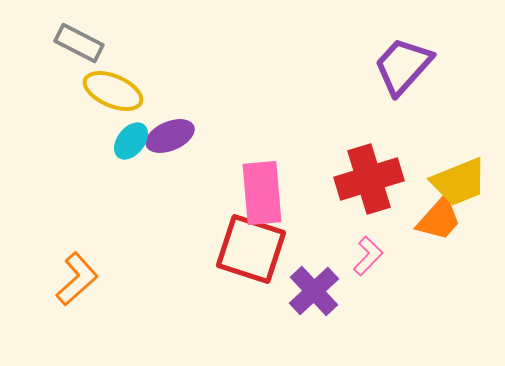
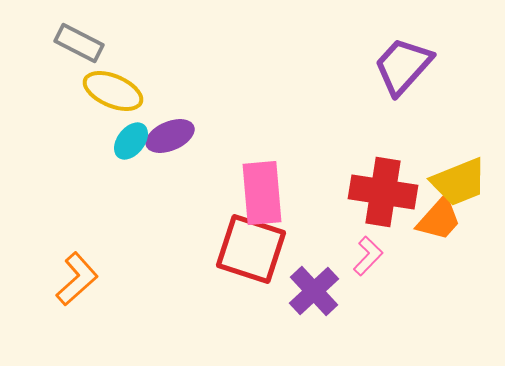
red cross: moved 14 px right, 13 px down; rotated 26 degrees clockwise
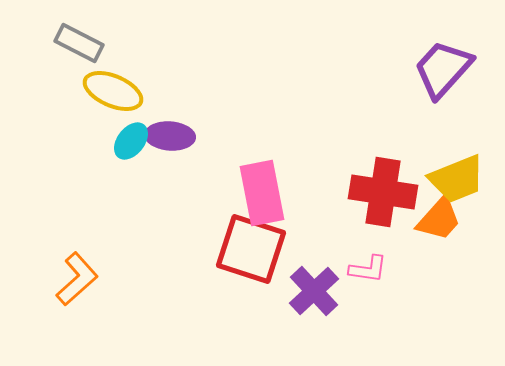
purple trapezoid: moved 40 px right, 3 px down
purple ellipse: rotated 27 degrees clockwise
yellow trapezoid: moved 2 px left, 3 px up
pink rectangle: rotated 6 degrees counterclockwise
pink L-shape: moved 13 px down; rotated 54 degrees clockwise
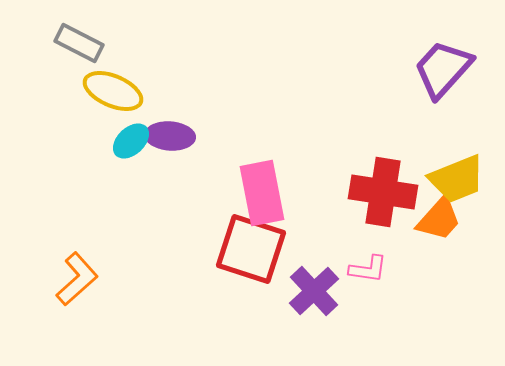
cyan ellipse: rotated 9 degrees clockwise
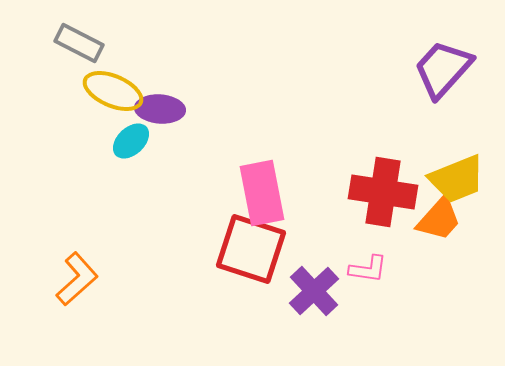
purple ellipse: moved 10 px left, 27 px up
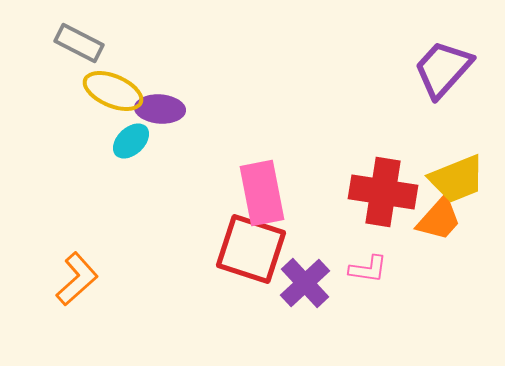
purple cross: moved 9 px left, 8 px up
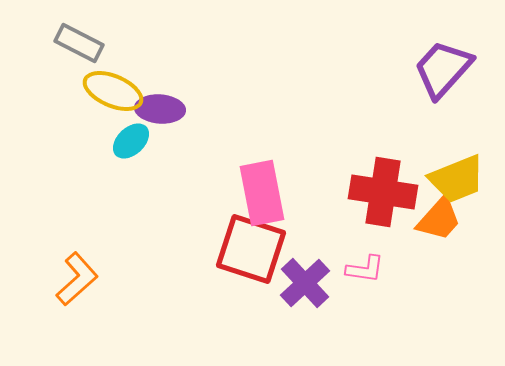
pink L-shape: moved 3 px left
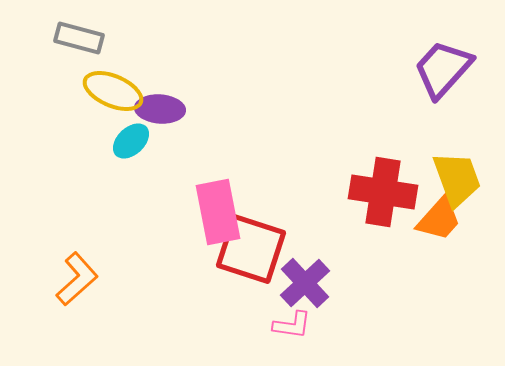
gray rectangle: moved 5 px up; rotated 12 degrees counterclockwise
yellow trapezoid: rotated 88 degrees counterclockwise
pink rectangle: moved 44 px left, 19 px down
pink L-shape: moved 73 px left, 56 px down
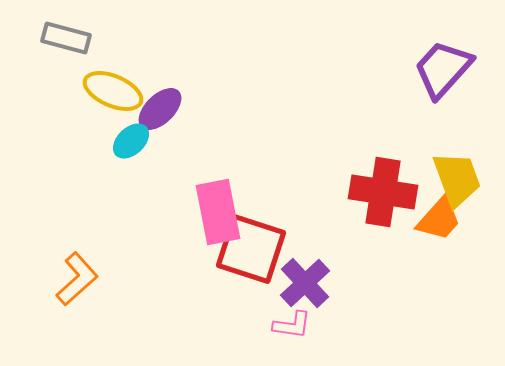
gray rectangle: moved 13 px left
purple ellipse: rotated 48 degrees counterclockwise
